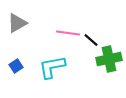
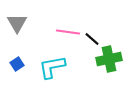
gray triangle: rotated 30 degrees counterclockwise
pink line: moved 1 px up
black line: moved 1 px right, 1 px up
blue square: moved 1 px right, 2 px up
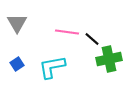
pink line: moved 1 px left
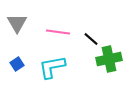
pink line: moved 9 px left
black line: moved 1 px left
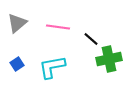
gray triangle: rotated 20 degrees clockwise
pink line: moved 5 px up
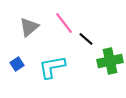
gray triangle: moved 12 px right, 4 px down
pink line: moved 6 px right, 4 px up; rotated 45 degrees clockwise
black line: moved 5 px left
green cross: moved 1 px right, 2 px down
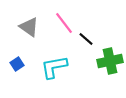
gray triangle: rotated 45 degrees counterclockwise
cyan L-shape: moved 2 px right
